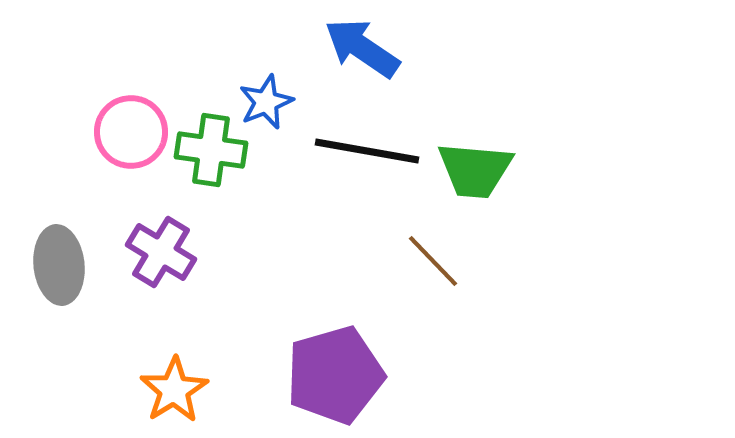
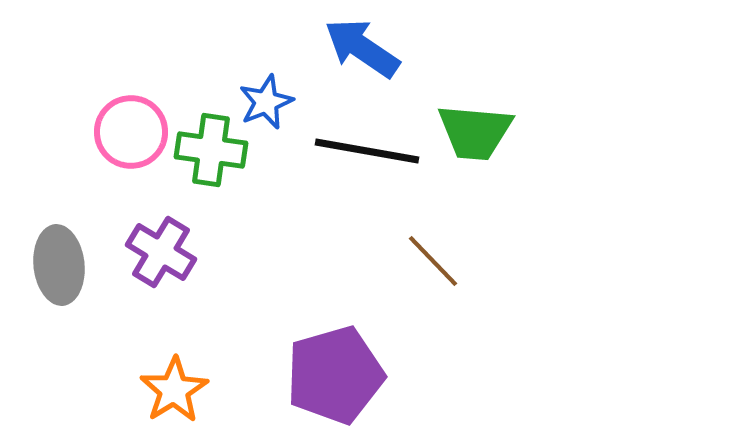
green trapezoid: moved 38 px up
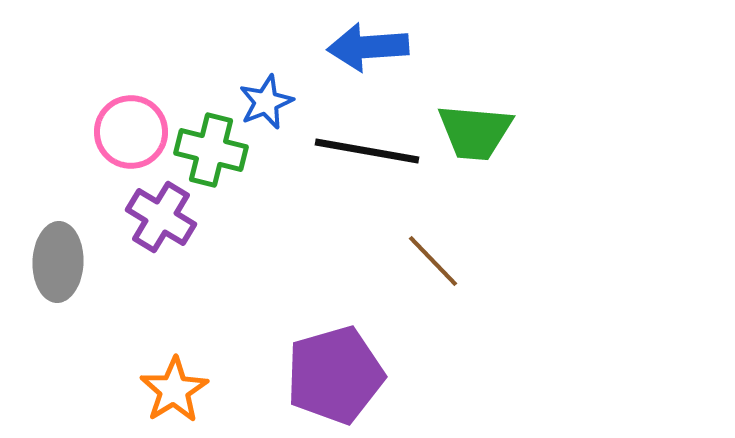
blue arrow: moved 6 px right, 1 px up; rotated 38 degrees counterclockwise
green cross: rotated 6 degrees clockwise
purple cross: moved 35 px up
gray ellipse: moved 1 px left, 3 px up; rotated 8 degrees clockwise
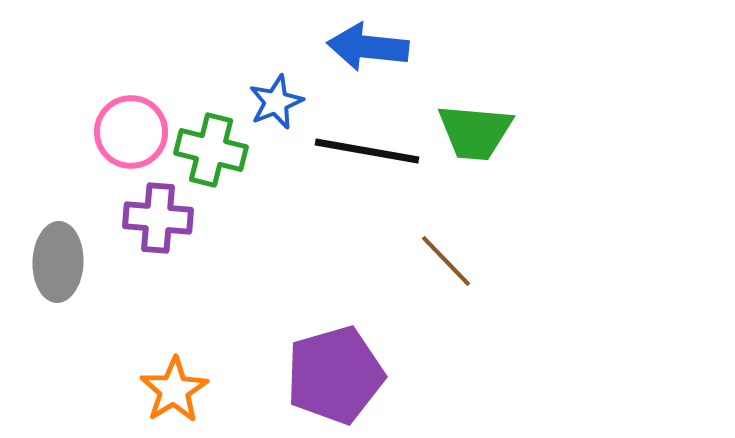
blue arrow: rotated 10 degrees clockwise
blue star: moved 10 px right
purple cross: moved 3 px left, 1 px down; rotated 26 degrees counterclockwise
brown line: moved 13 px right
